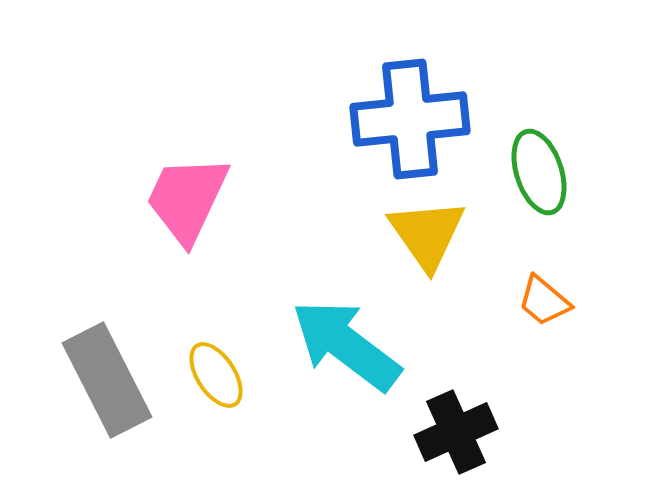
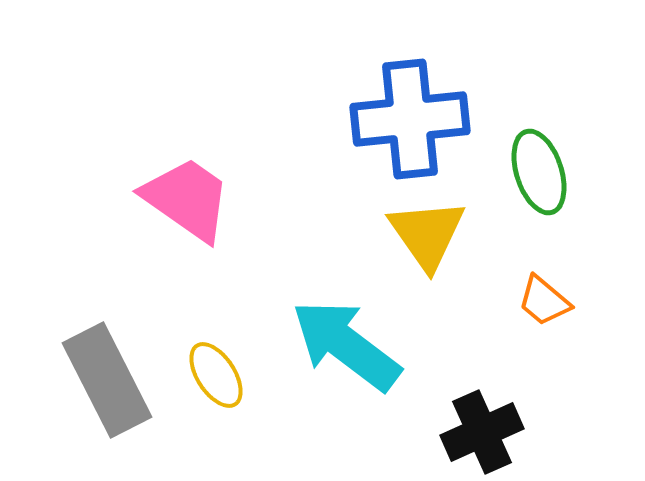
pink trapezoid: rotated 100 degrees clockwise
black cross: moved 26 px right
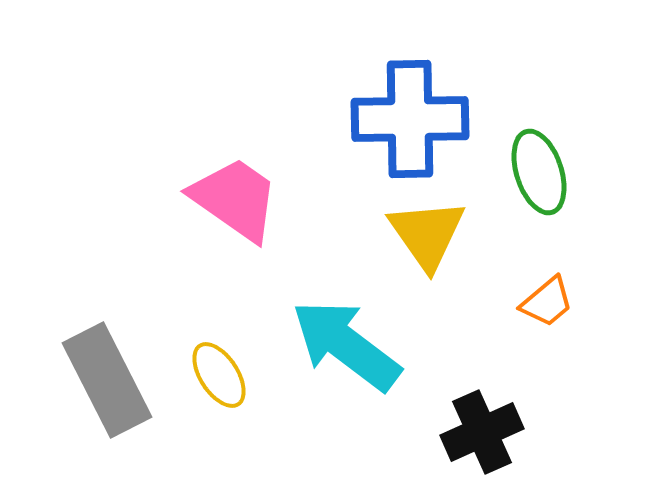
blue cross: rotated 5 degrees clockwise
pink trapezoid: moved 48 px right
orange trapezoid: moved 3 px right, 1 px down; rotated 80 degrees counterclockwise
yellow ellipse: moved 3 px right
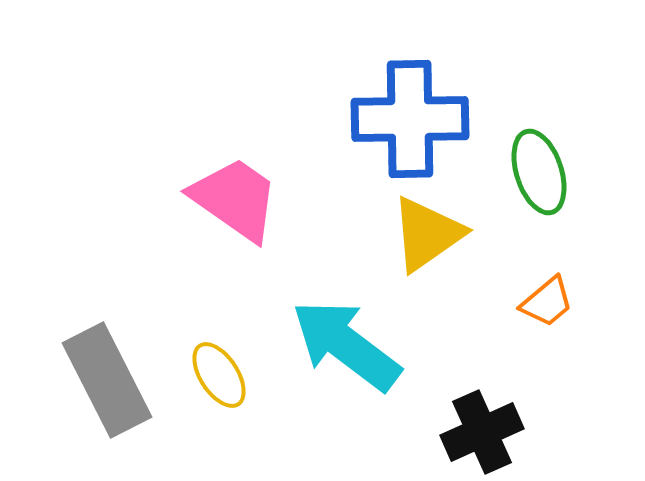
yellow triangle: rotated 30 degrees clockwise
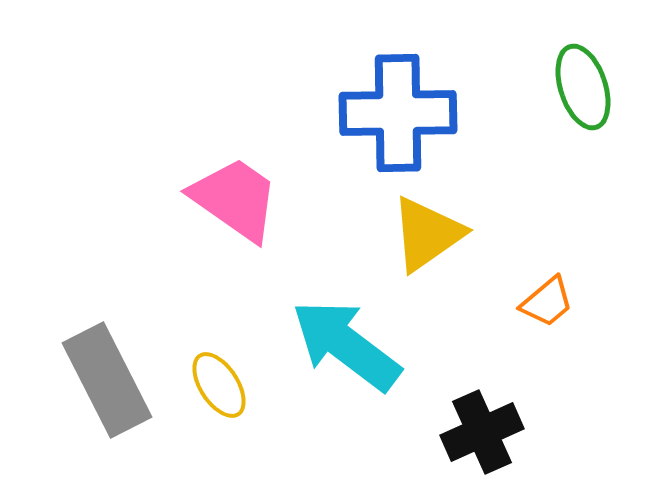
blue cross: moved 12 px left, 6 px up
green ellipse: moved 44 px right, 85 px up
yellow ellipse: moved 10 px down
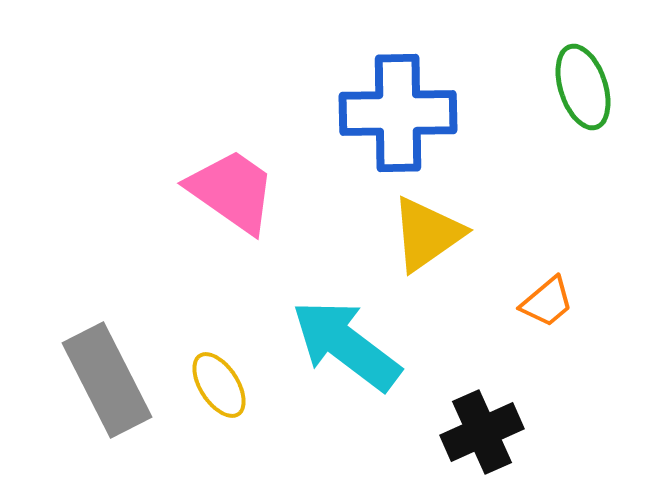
pink trapezoid: moved 3 px left, 8 px up
